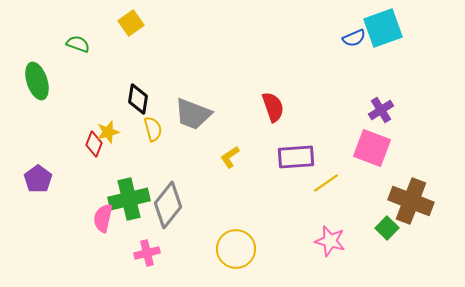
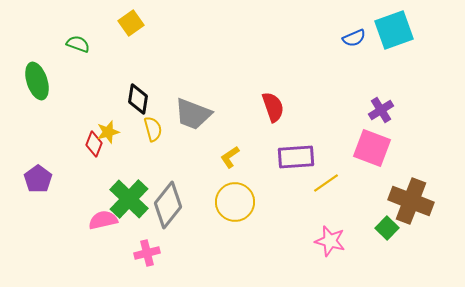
cyan square: moved 11 px right, 2 px down
green cross: rotated 33 degrees counterclockwise
pink semicircle: moved 2 px down; rotated 64 degrees clockwise
yellow circle: moved 1 px left, 47 px up
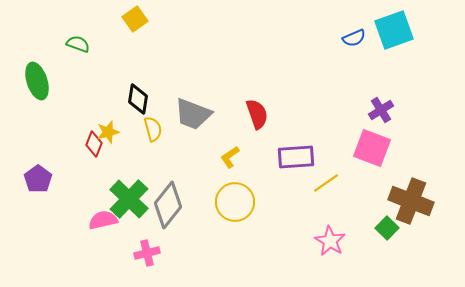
yellow square: moved 4 px right, 4 px up
red semicircle: moved 16 px left, 7 px down
pink star: rotated 16 degrees clockwise
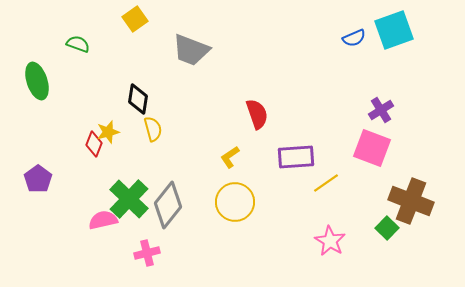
gray trapezoid: moved 2 px left, 64 px up
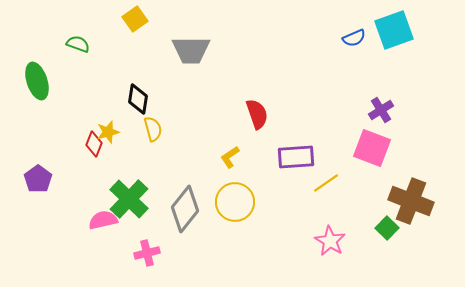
gray trapezoid: rotated 21 degrees counterclockwise
gray diamond: moved 17 px right, 4 px down
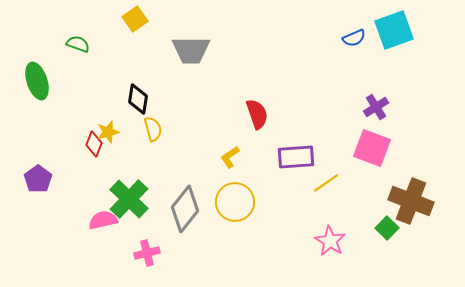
purple cross: moved 5 px left, 3 px up
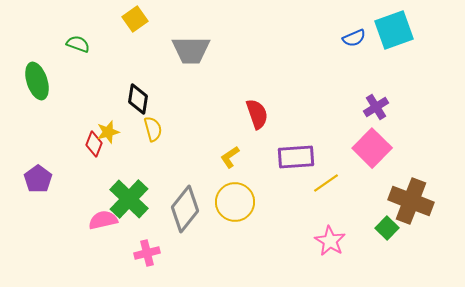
pink square: rotated 24 degrees clockwise
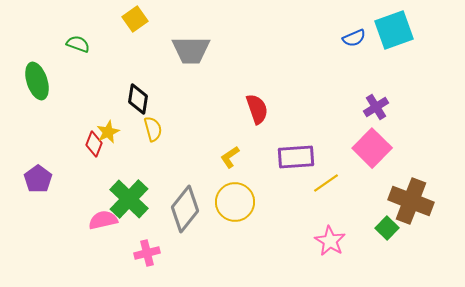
red semicircle: moved 5 px up
yellow star: rotated 10 degrees counterclockwise
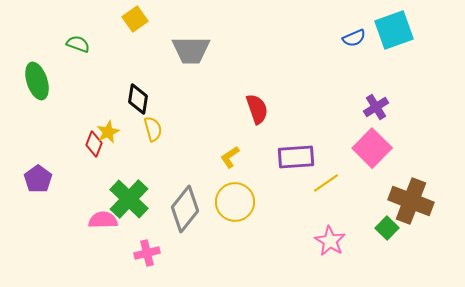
pink semicircle: rotated 12 degrees clockwise
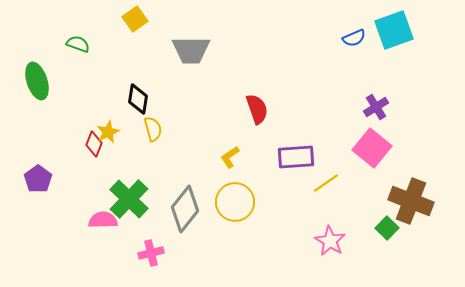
pink square: rotated 6 degrees counterclockwise
pink cross: moved 4 px right
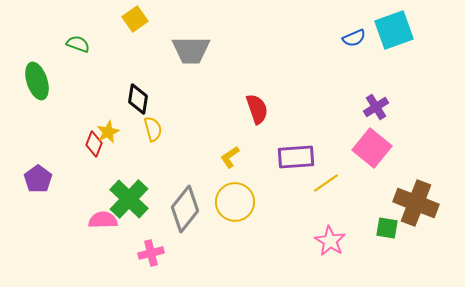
brown cross: moved 5 px right, 2 px down
green square: rotated 35 degrees counterclockwise
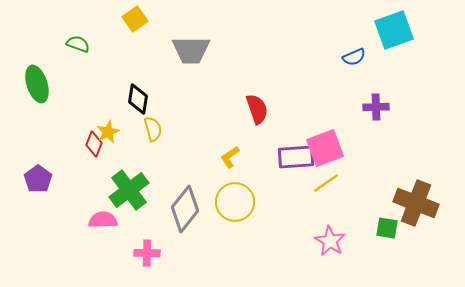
blue semicircle: moved 19 px down
green ellipse: moved 3 px down
purple cross: rotated 30 degrees clockwise
pink square: moved 47 px left; rotated 30 degrees clockwise
green cross: moved 9 px up; rotated 9 degrees clockwise
pink cross: moved 4 px left; rotated 15 degrees clockwise
